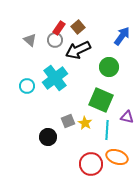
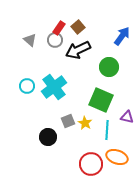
cyan cross: moved 1 px left, 9 px down
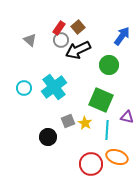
gray circle: moved 6 px right
green circle: moved 2 px up
cyan circle: moved 3 px left, 2 px down
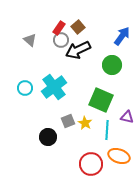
green circle: moved 3 px right
cyan circle: moved 1 px right
orange ellipse: moved 2 px right, 1 px up
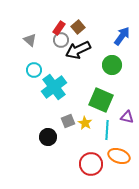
cyan circle: moved 9 px right, 18 px up
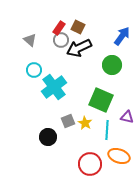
brown square: rotated 24 degrees counterclockwise
black arrow: moved 1 px right, 2 px up
red circle: moved 1 px left
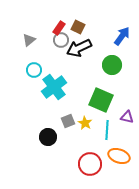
gray triangle: moved 1 px left; rotated 40 degrees clockwise
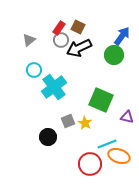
green circle: moved 2 px right, 10 px up
cyan line: moved 14 px down; rotated 66 degrees clockwise
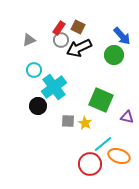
blue arrow: rotated 102 degrees clockwise
gray triangle: rotated 16 degrees clockwise
gray square: rotated 24 degrees clockwise
black circle: moved 10 px left, 31 px up
cyan line: moved 4 px left; rotated 18 degrees counterclockwise
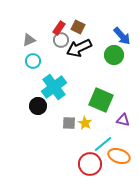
cyan circle: moved 1 px left, 9 px up
purple triangle: moved 4 px left, 3 px down
gray square: moved 1 px right, 2 px down
